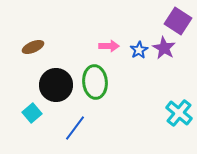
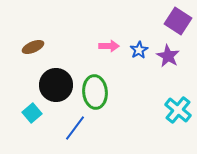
purple star: moved 4 px right, 8 px down
green ellipse: moved 10 px down
cyan cross: moved 1 px left, 3 px up
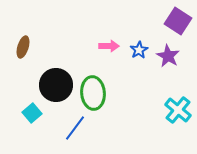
brown ellipse: moved 10 px left; rotated 50 degrees counterclockwise
green ellipse: moved 2 px left, 1 px down
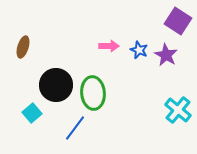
blue star: rotated 18 degrees counterclockwise
purple star: moved 2 px left, 1 px up
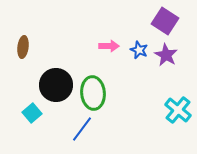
purple square: moved 13 px left
brown ellipse: rotated 10 degrees counterclockwise
blue line: moved 7 px right, 1 px down
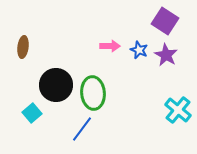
pink arrow: moved 1 px right
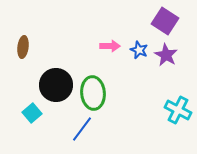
cyan cross: rotated 12 degrees counterclockwise
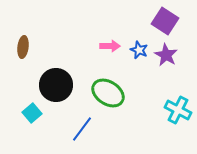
green ellipse: moved 15 px right; rotated 52 degrees counterclockwise
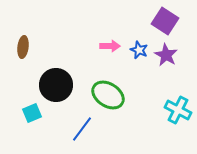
green ellipse: moved 2 px down
cyan square: rotated 18 degrees clockwise
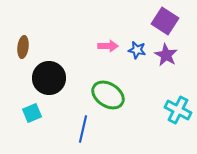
pink arrow: moved 2 px left
blue star: moved 2 px left; rotated 12 degrees counterclockwise
black circle: moved 7 px left, 7 px up
blue line: moved 1 px right; rotated 24 degrees counterclockwise
